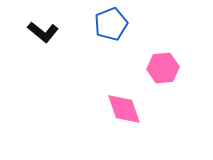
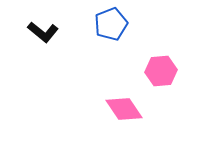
pink hexagon: moved 2 px left, 3 px down
pink diamond: rotated 15 degrees counterclockwise
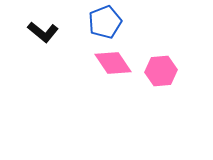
blue pentagon: moved 6 px left, 2 px up
pink diamond: moved 11 px left, 46 px up
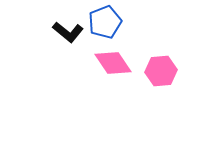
black L-shape: moved 25 px right
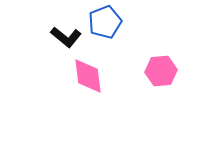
black L-shape: moved 2 px left, 5 px down
pink diamond: moved 25 px left, 13 px down; rotated 27 degrees clockwise
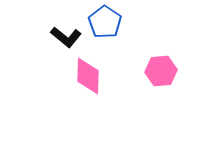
blue pentagon: rotated 16 degrees counterclockwise
pink diamond: rotated 9 degrees clockwise
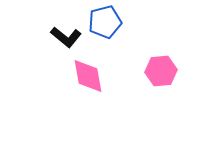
blue pentagon: rotated 24 degrees clockwise
pink diamond: rotated 12 degrees counterclockwise
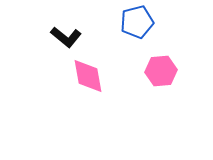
blue pentagon: moved 32 px right
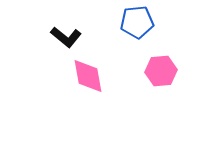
blue pentagon: rotated 8 degrees clockwise
